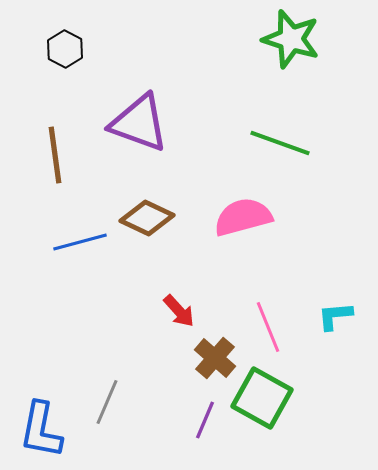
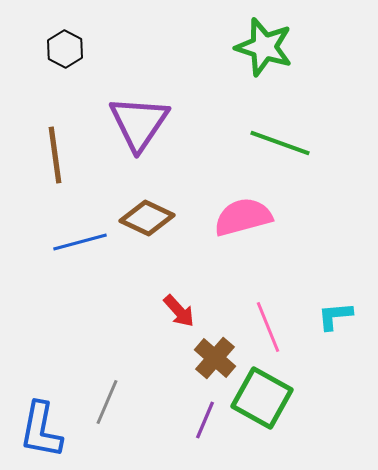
green star: moved 27 px left, 8 px down
purple triangle: rotated 44 degrees clockwise
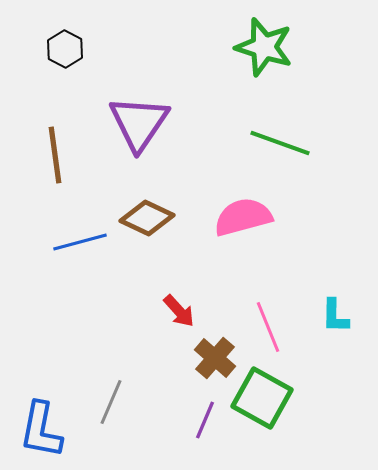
cyan L-shape: rotated 84 degrees counterclockwise
gray line: moved 4 px right
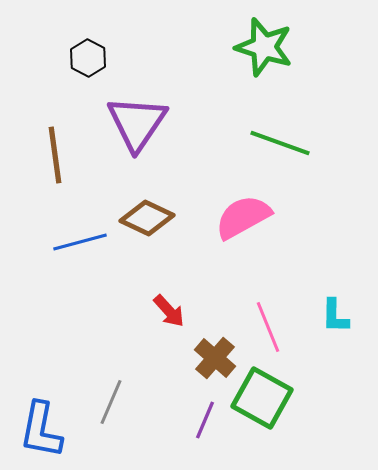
black hexagon: moved 23 px right, 9 px down
purple triangle: moved 2 px left
pink semicircle: rotated 14 degrees counterclockwise
red arrow: moved 10 px left
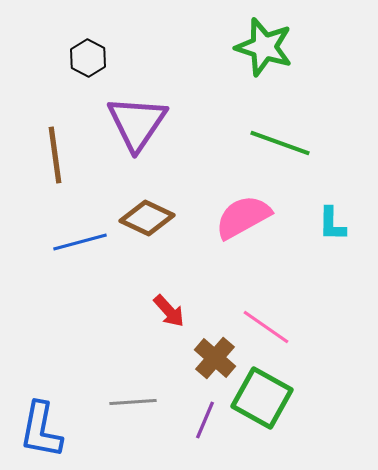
cyan L-shape: moved 3 px left, 92 px up
pink line: moved 2 px left; rotated 33 degrees counterclockwise
gray line: moved 22 px right; rotated 63 degrees clockwise
